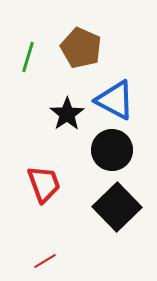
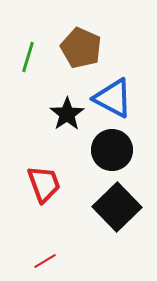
blue triangle: moved 2 px left, 2 px up
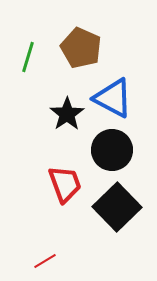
red trapezoid: moved 21 px right
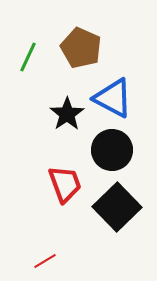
green line: rotated 8 degrees clockwise
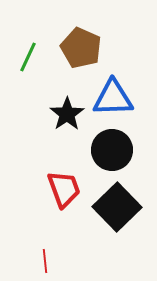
blue triangle: rotated 30 degrees counterclockwise
red trapezoid: moved 1 px left, 5 px down
red line: rotated 65 degrees counterclockwise
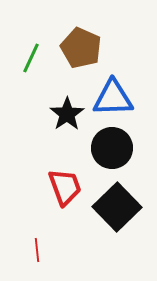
green line: moved 3 px right, 1 px down
black circle: moved 2 px up
red trapezoid: moved 1 px right, 2 px up
red line: moved 8 px left, 11 px up
